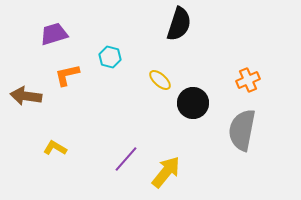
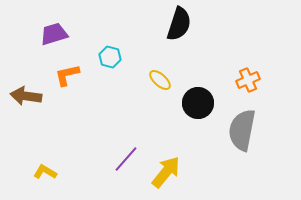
black circle: moved 5 px right
yellow L-shape: moved 10 px left, 24 px down
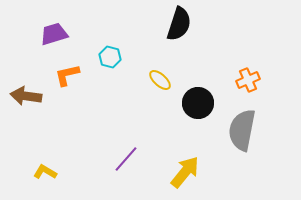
yellow arrow: moved 19 px right
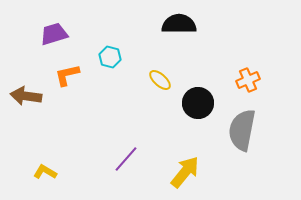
black semicircle: rotated 108 degrees counterclockwise
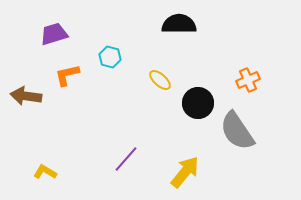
gray semicircle: moved 5 px left, 1 px down; rotated 45 degrees counterclockwise
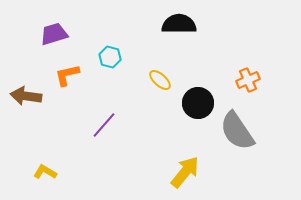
purple line: moved 22 px left, 34 px up
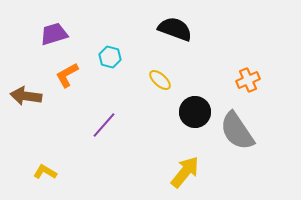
black semicircle: moved 4 px left, 5 px down; rotated 20 degrees clockwise
orange L-shape: rotated 16 degrees counterclockwise
black circle: moved 3 px left, 9 px down
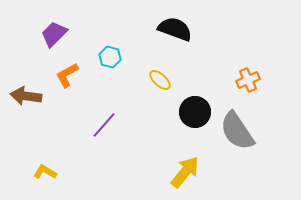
purple trapezoid: rotated 28 degrees counterclockwise
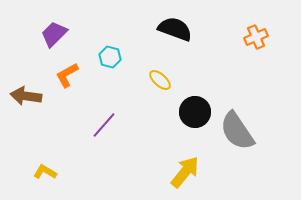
orange cross: moved 8 px right, 43 px up
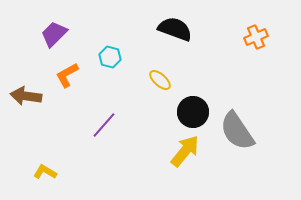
black circle: moved 2 px left
yellow arrow: moved 21 px up
